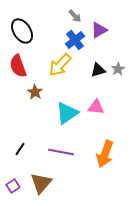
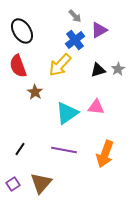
purple line: moved 3 px right, 2 px up
purple square: moved 2 px up
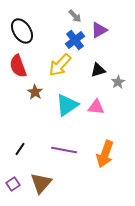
gray star: moved 13 px down
cyan triangle: moved 8 px up
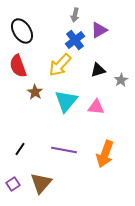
gray arrow: moved 1 px up; rotated 56 degrees clockwise
gray star: moved 3 px right, 2 px up
cyan triangle: moved 1 px left, 4 px up; rotated 15 degrees counterclockwise
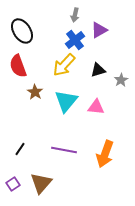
yellow arrow: moved 4 px right
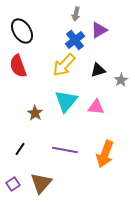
gray arrow: moved 1 px right, 1 px up
brown star: moved 21 px down
purple line: moved 1 px right
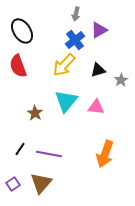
purple line: moved 16 px left, 4 px down
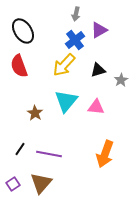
black ellipse: moved 1 px right
red semicircle: moved 1 px right
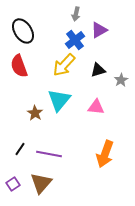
cyan triangle: moved 7 px left, 1 px up
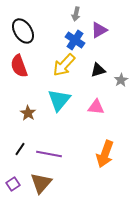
blue cross: rotated 18 degrees counterclockwise
brown star: moved 7 px left
